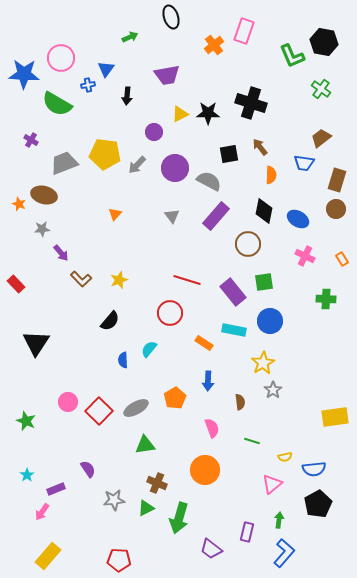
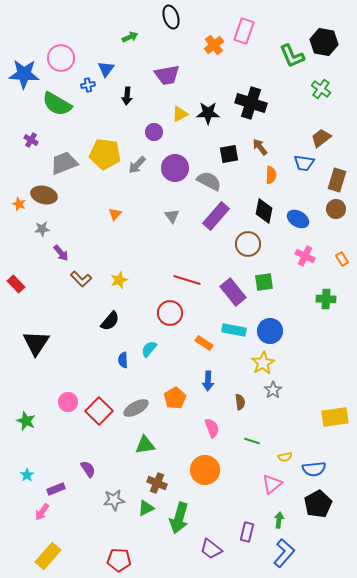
blue circle at (270, 321): moved 10 px down
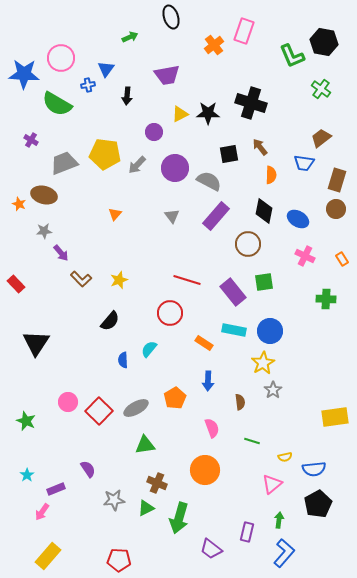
gray star at (42, 229): moved 2 px right, 2 px down
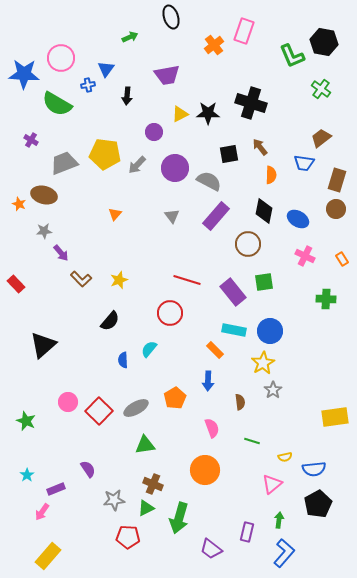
black triangle at (36, 343): moved 7 px right, 2 px down; rotated 16 degrees clockwise
orange rectangle at (204, 343): moved 11 px right, 7 px down; rotated 12 degrees clockwise
brown cross at (157, 483): moved 4 px left, 1 px down
red pentagon at (119, 560): moved 9 px right, 23 px up
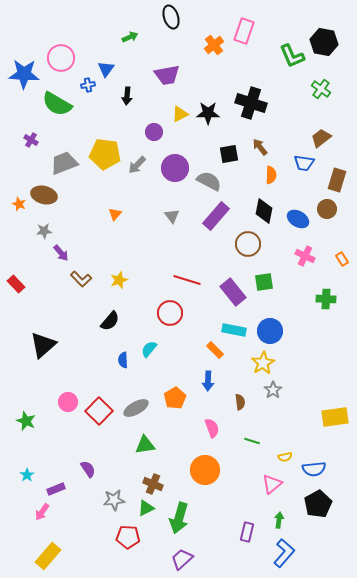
brown circle at (336, 209): moved 9 px left
purple trapezoid at (211, 549): moved 29 px left, 10 px down; rotated 100 degrees clockwise
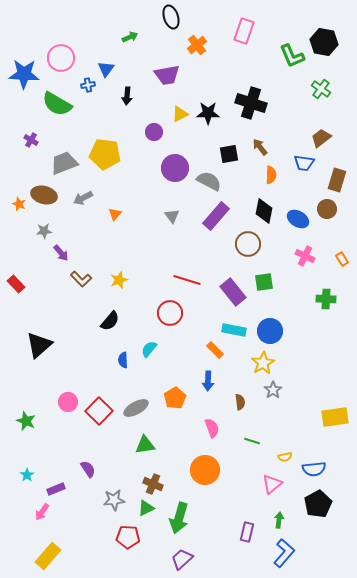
orange cross at (214, 45): moved 17 px left
gray arrow at (137, 165): moved 54 px left, 33 px down; rotated 18 degrees clockwise
black triangle at (43, 345): moved 4 px left
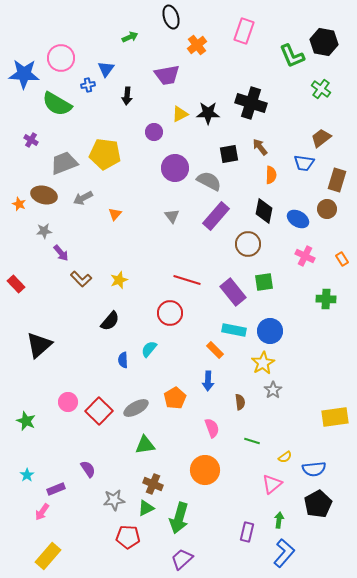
yellow semicircle at (285, 457): rotated 24 degrees counterclockwise
